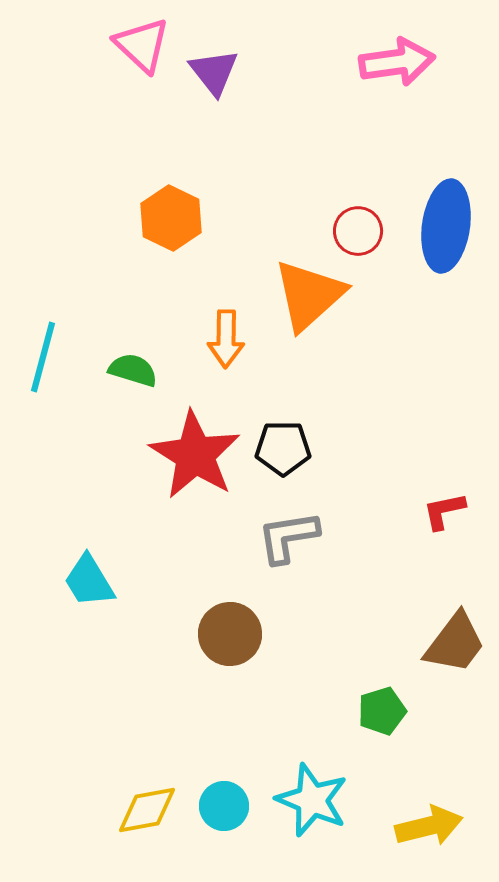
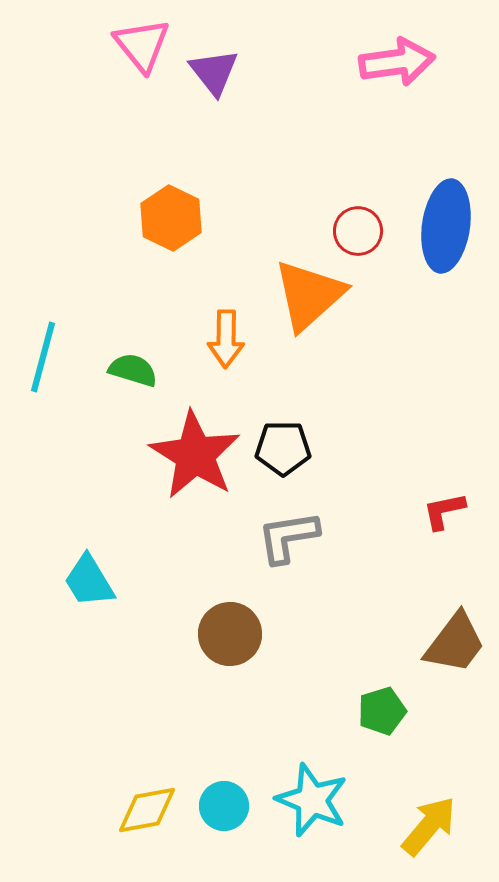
pink triangle: rotated 8 degrees clockwise
yellow arrow: rotated 36 degrees counterclockwise
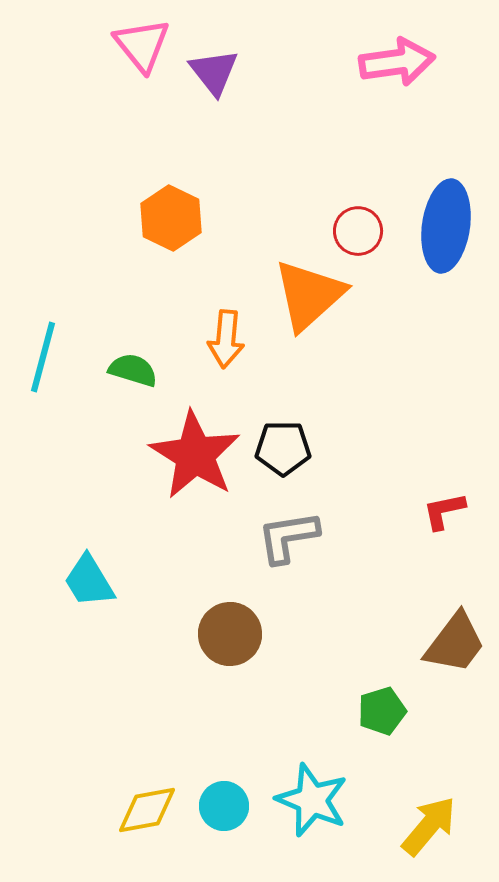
orange arrow: rotated 4 degrees clockwise
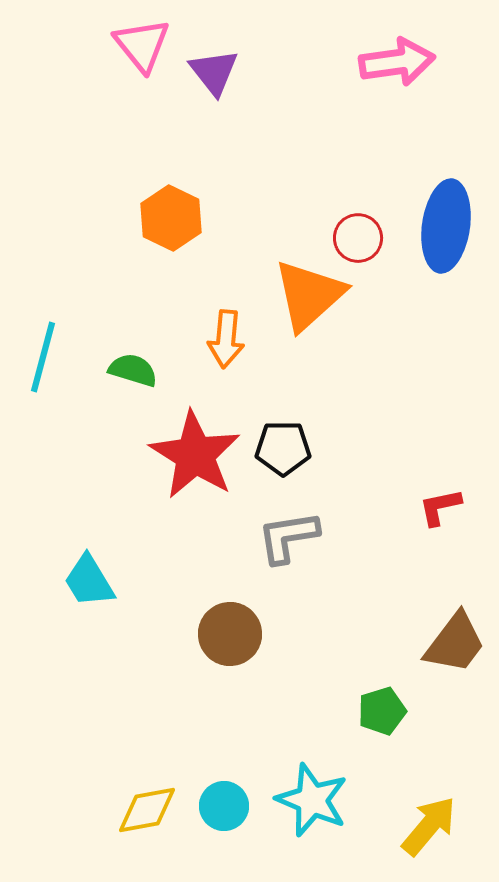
red circle: moved 7 px down
red L-shape: moved 4 px left, 4 px up
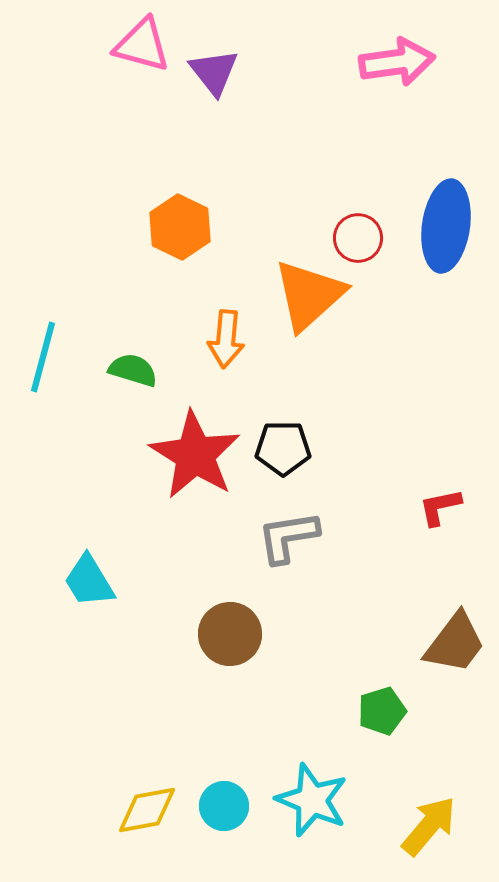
pink triangle: rotated 36 degrees counterclockwise
orange hexagon: moved 9 px right, 9 px down
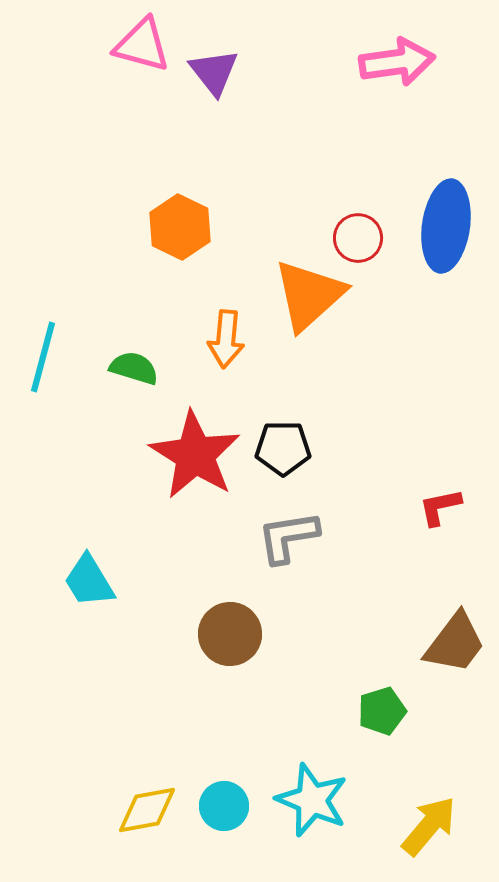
green semicircle: moved 1 px right, 2 px up
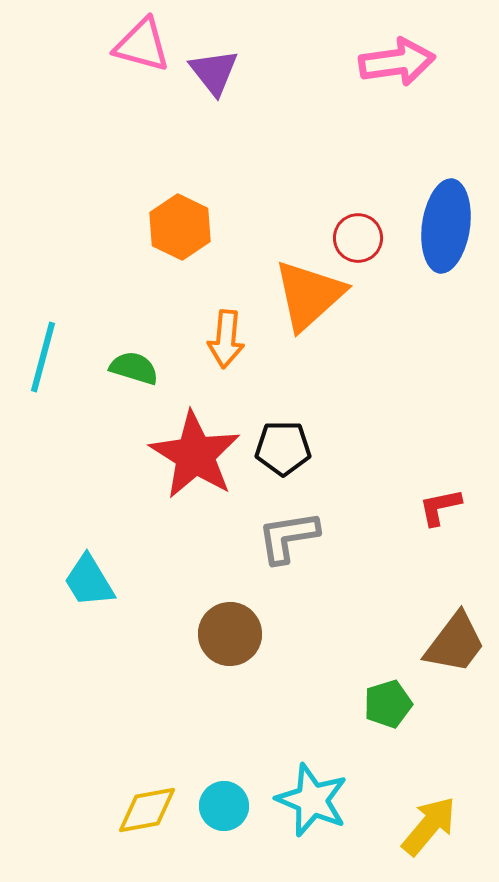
green pentagon: moved 6 px right, 7 px up
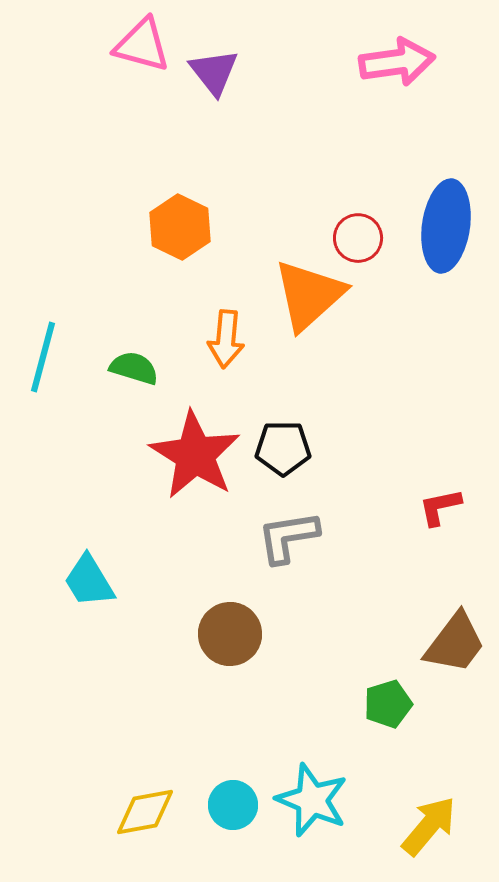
cyan circle: moved 9 px right, 1 px up
yellow diamond: moved 2 px left, 2 px down
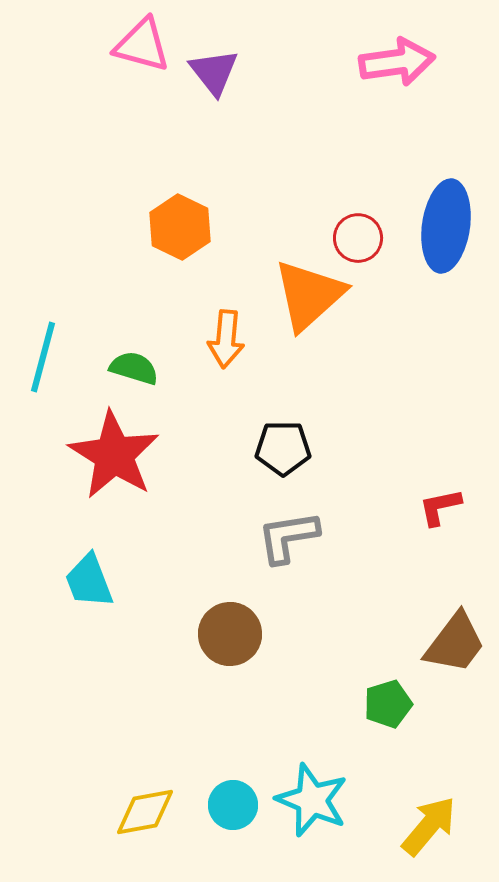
red star: moved 81 px left
cyan trapezoid: rotated 10 degrees clockwise
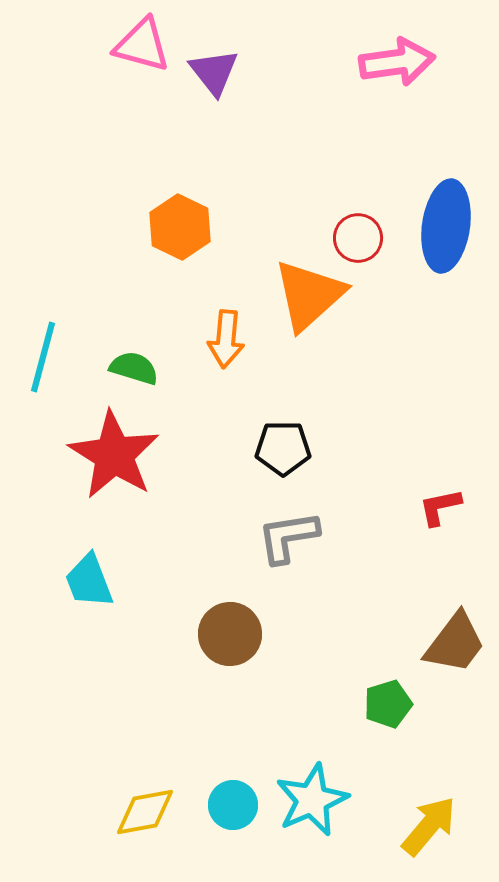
cyan star: rotated 26 degrees clockwise
